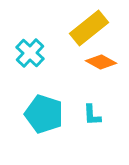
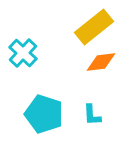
yellow rectangle: moved 5 px right, 1 px up
cyan cross: moved 7 px left
orange diamond: rotated 36 degrees counterclockwise
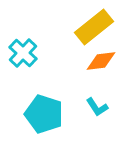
orange diamond: moved 1 px up
cyan L-shape: moved 5 px right, 8 px up; rotated 30 degrees counterclockwise
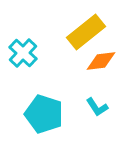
yellow rectangle: moved 8 px left, 5 px down
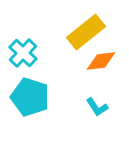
cyan pentagon: moved 14 px left, 17 px up
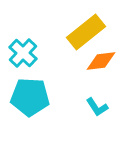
cyan pentagon: rotated 15 degrees counterclockwise
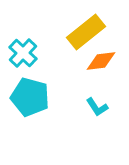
cyan pentagon: rotated 12 degrees clockwise
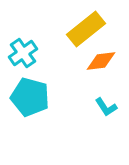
yellow rectangle: moved 3 px up
cyan cross: rotated 12 degrees clockwise
cyan L-shape: moved 9 px right
